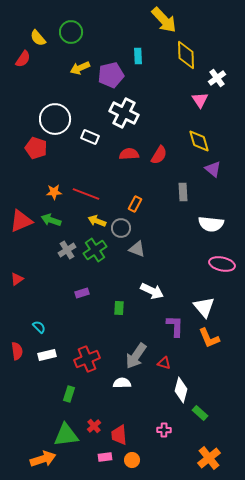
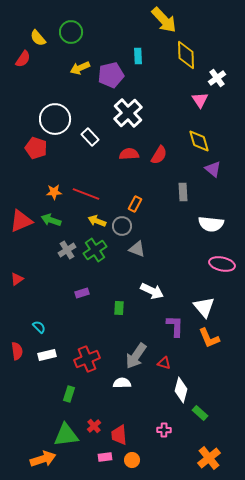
white cross at (124, 113): moved 4 px right; rotated 20 degrees clockwise
white rectangle at (90, 137): rotated 24 degrees clockwise
gray circle at (121, 228): moved 1 px right, 2 px up
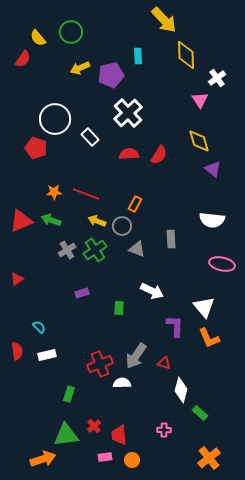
gray rectangle at (183, 192): moved 12 px left, 47 px down
white semicircle at (211, 224): moved 1 px right, 4 px up
red cross at (87, 359): moved 13 px right, 5 px down
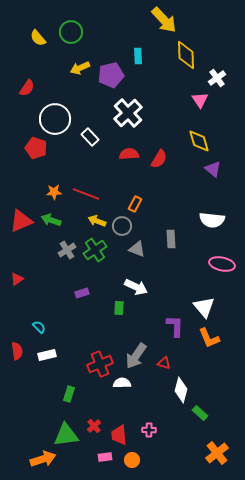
red semicircle at (23, 59): moved 4 px right, 29 px down
red semicircle at (159, 155): moved 4 px down
white arrow at (152, 291): moved 16 px left, 4 px up
pink cross at (164, 430): moved 15 px left
orange cross at (209, 458): moved 8 px right, 5 px up
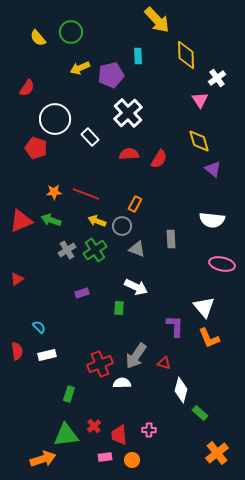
yellow arrow at (164, 20): moved 7 px left
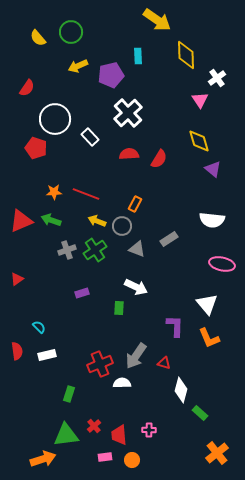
yellow arrow at (157, 20): rotated 12 degrees counterclockwise
yellow arrow at (80, 68): moved 2 px left, 2 px up
gray rectangle at (171, 239): moved 2 px left; rotated 60 degrees clockwise
gray cross at (67, 250): rotated 12 degrees clockwise
white triangle at (204, 307): moved 3 px right, 3 px up
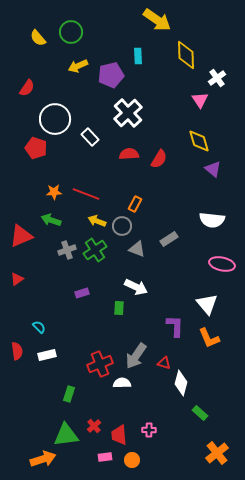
red triangle at (21, 221): moved 15 px down
white diamond at (181, 390): moved 7 px up
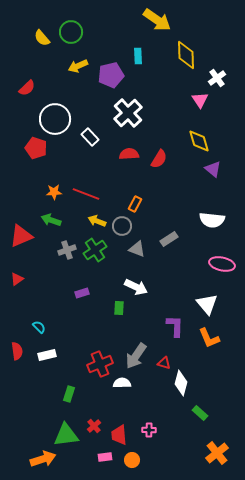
yellow semicircle at (38, 38): moved 4 px right
red semicircle at (27, 88): rotated 12 degrees clockwise
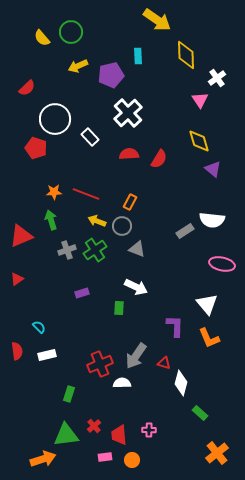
orange rectangle at (135, 204): moved 5 px left, 2 px up
green arrow at (51, 220): rotated 54 degrees clockwise
gray rectangle at (169, 239): moved 16 px right, 8 px up
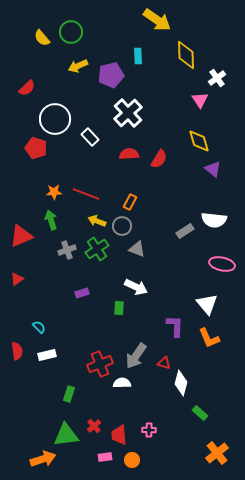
white semicircle at (212, 220): moved 2 px right
green cross at (95, 250): moved 2 px right, 1 px up
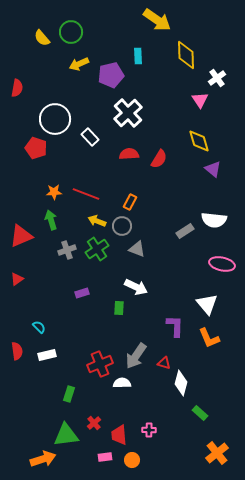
yellow arrow at (78, 66): moved 1 px right, 2 px up
red semicircle at (27, 88): moved 10 px left; rotated 36 degrees counterclockwise
red cross at (94, 426): moved 3 px up
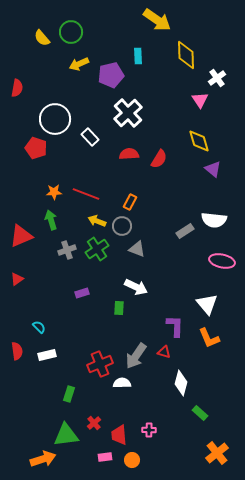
pink ellipse at (222, 264): moved 3 px up
red triangle at (164, 363): moved 11 px up
